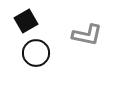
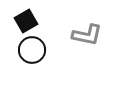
black circle: moved 4 px left, 3 px up
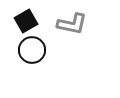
gray L-shape: moved 15 px left, 11 px up
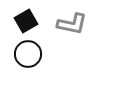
black circle: moved 4 px left, 4 px down
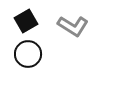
gray L-shape: moved 1 px right, 2 px down; rotated 20 degrees clockwise
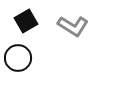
black circle: moved 10 px left, 4 px down
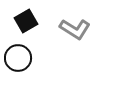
gray L-shape: moved 2 px right, 3 px down
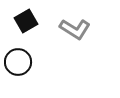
black circle: moved 4 px down
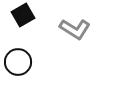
black square: moved 3 px left, 6 px up
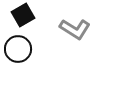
black circle: moved 13 px up
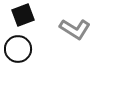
black square: rotated 10 degrees clockwise
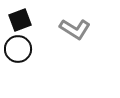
black square: moved 3 px left, 5 px down
